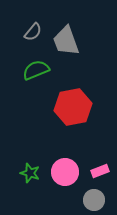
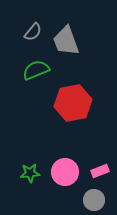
red hexagon: moved 4 px up
green star: rotated 24 degrees counterclockwise
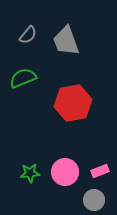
gray semicircle: moved 5 px left, 3 px down
green semicircle: moved 13 px left, 8 px down
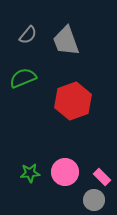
red hexagon: moved 2 px up; rotated 9 degrees counterclockwise
pink rectangle: moved 2 px right, 6 px down; rotated 66 degrees clockwise
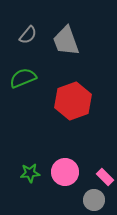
pink rectangle: moved 3 px right
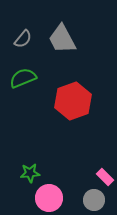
gray semicircle: moved 5 px left, 4 px down
gray trapezoid: moved 4 px left, 2 px up; rotated 8 degrees counterclockwise
pink circle: moved 16 px left, 26 px down
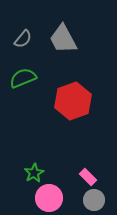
gray trapezoid: moved 1 px right
green star: moved 4 px right; rotated 24 degrees counterclockwise
pink rectangle: moved 17 px left
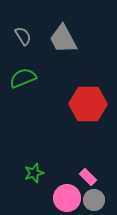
gray semicircle: moved 3 px up; rotated 72 degrees counterclockwise
red hexagon: moved 15 px right, 3 px down; rotated 21 degrees clockwise
green star: rotated 12 degrees clockwise
pink circle: moved 18 px right
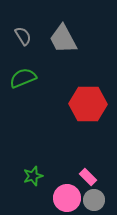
green star: moved 1 px left, 3 px down
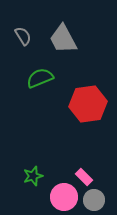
green semicircle: moved 17 px right
red hexagon: rotated 9 degrees counterclockwise
pink rectangle: moved 4 px left
pink circle: moved 3 px left, 1 px up
